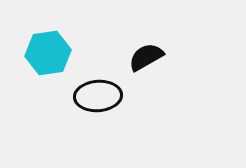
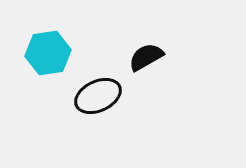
black ellipse: rotated 21 degrees counterclockwise
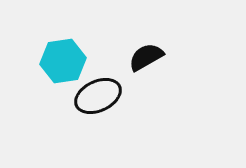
cyan hexagon: moved 15 px right, 8 px down
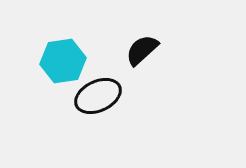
black semicircle: moved 4 px left, 7 px up; rotated 12 degrees counterclockwise
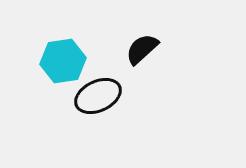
black semicircle: moved 1 px up
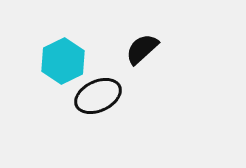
cyan hexagon: rotated 18 degrees counterclockwise
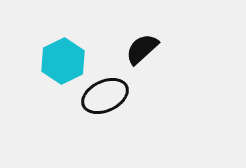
black ellipse: moved 7 px right
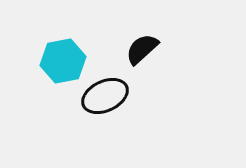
cyan hexagon: rotated 15 degrees clockwise
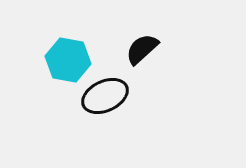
cyan hexagon: moved 5 px right, 1 px up; rotated 21 degrees clockwise
